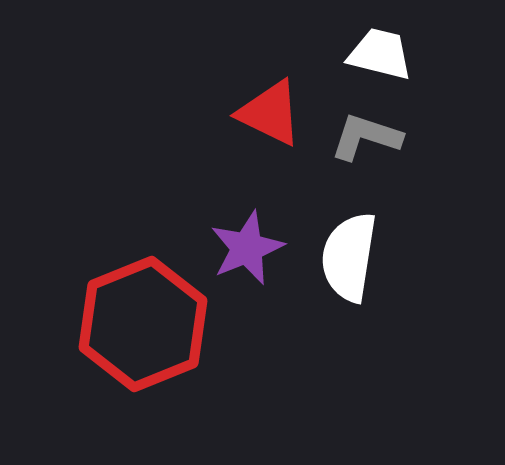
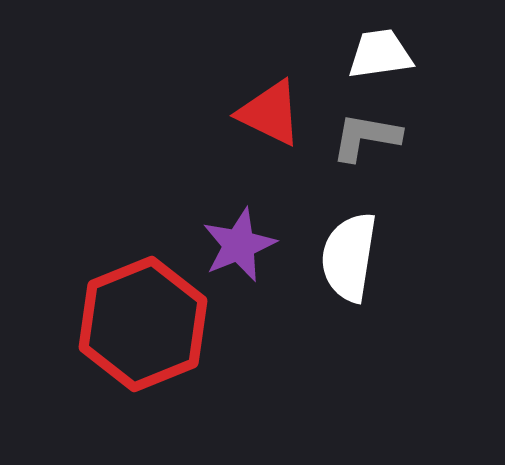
white trapezoid: rotated 22 degrees counterclockwise
gray L-shape: rotated 8 degrees counterclockwise
purple star: moved 8 px left, 3 px up
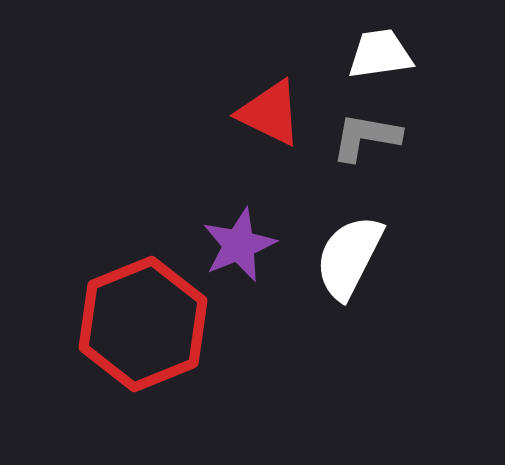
white semicircle: rotated 18 degrees clockwise
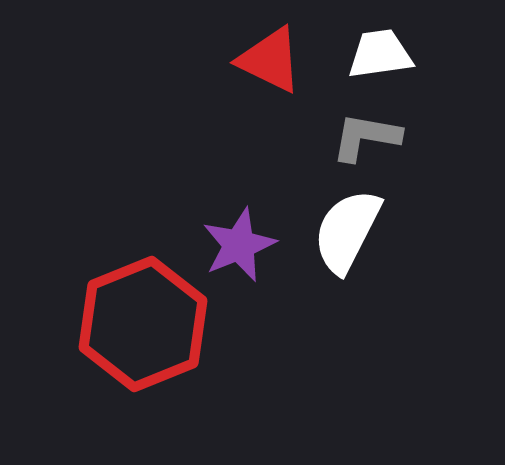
red triangle: moved 53 px up
white semicircle: moved 2 px left, 26 px up
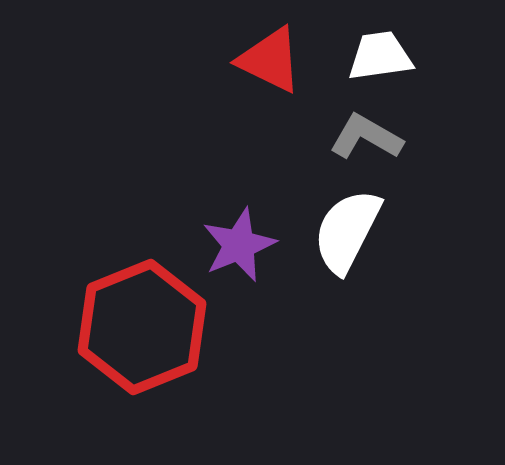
white trapezoid: moved 2 px down
gray L-shape: rotated 20 degrees clockwise
red hexagon: moved 1 px left, 3 px down
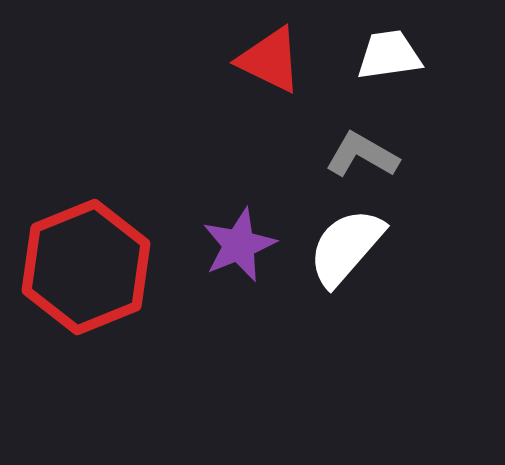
white trapezoid: moved 9 px right, 1 px up
gray L-shape: moved 4 px left, 18 px down
white semicircle: moved 1 px left, 16 px down; rotated 14 degrees clockwise
red hexagon: moved 56 px left, 60 px up
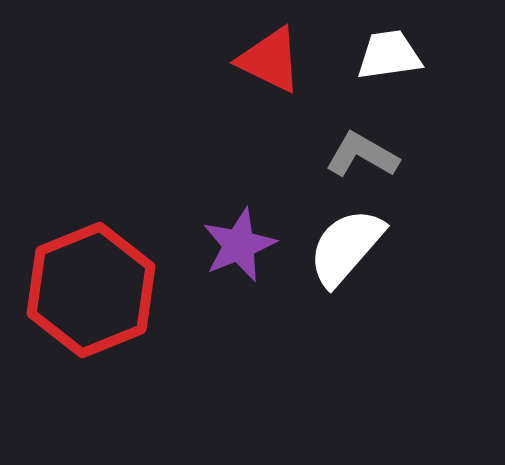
red hexagon: moved 5 px right, 23 px down
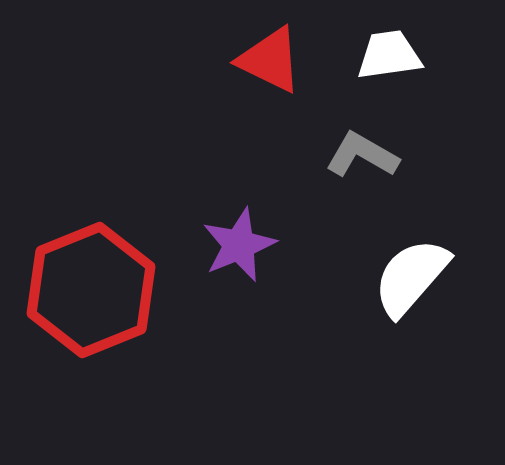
white semicircle: moved 65 px right, 30 px down
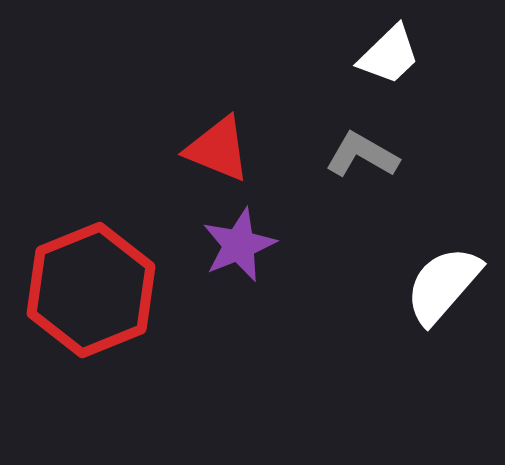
white trapezoid: rotated 144 degrees clockwise
red triangle: moved 52 px left, 89 px down; rotated 4 degrees counterclockwise
white semicircle: moved 32 px right, 8 px down
